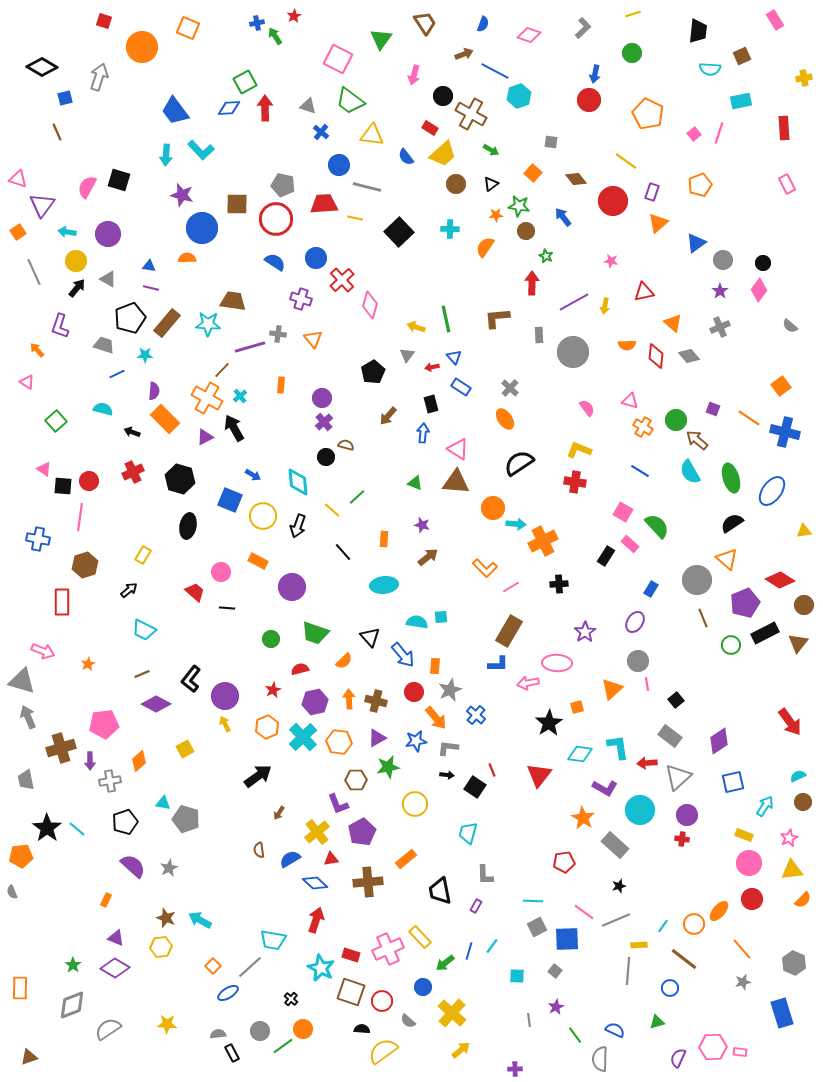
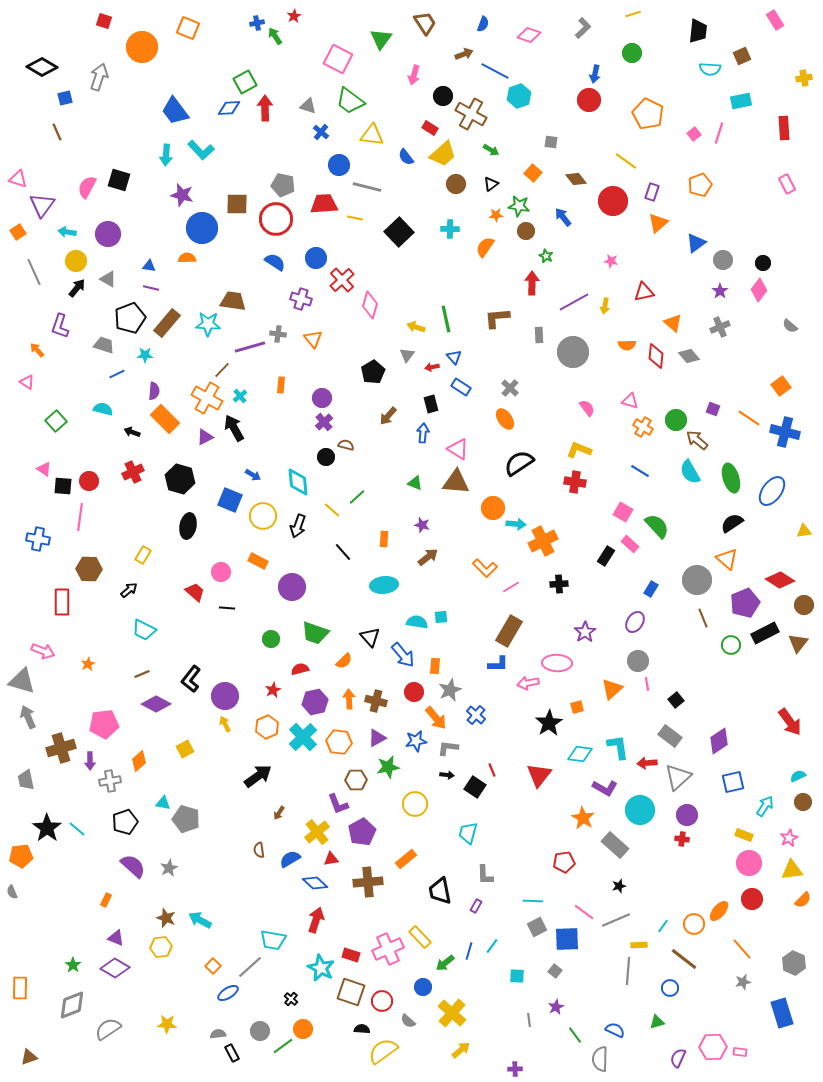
brown hexagon at (85, 565): moved 4 px right, 4 px down; rotated 20 degrees clockwise
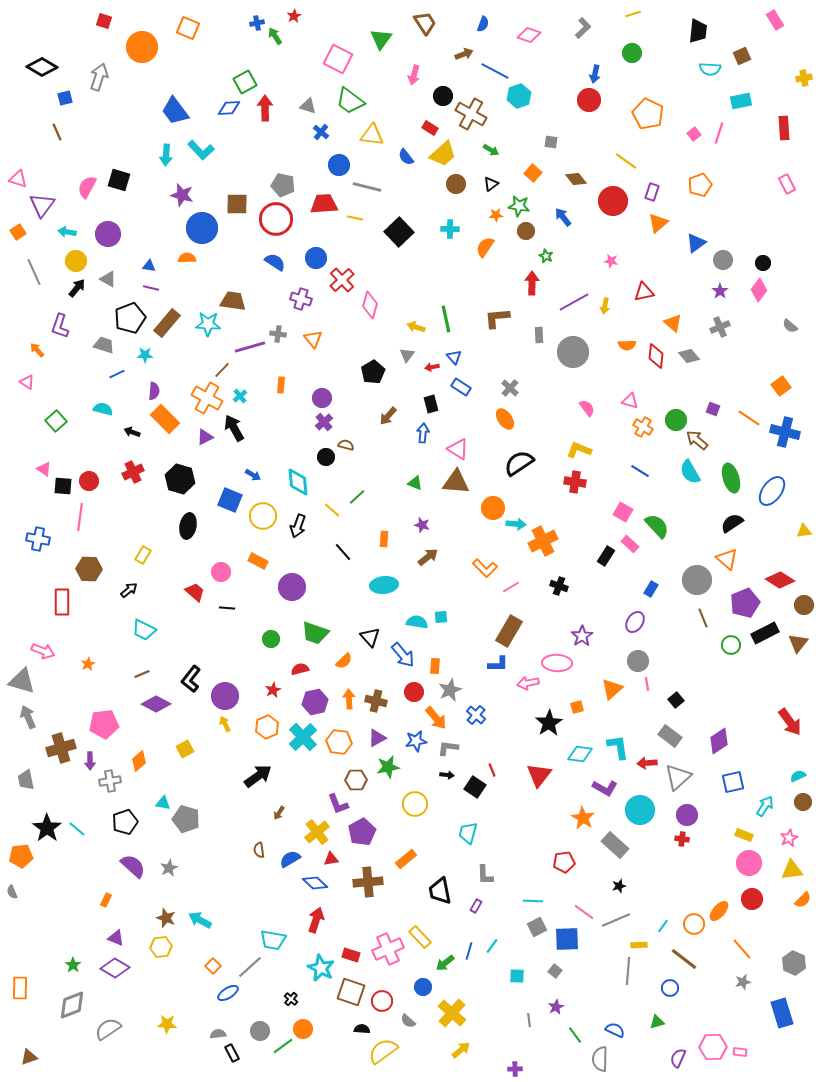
black cross at (559, 584): moved 2 px down; rotated 24 degrees clockwise
purple star at (585, 632): moved 3 px left, 4 px down
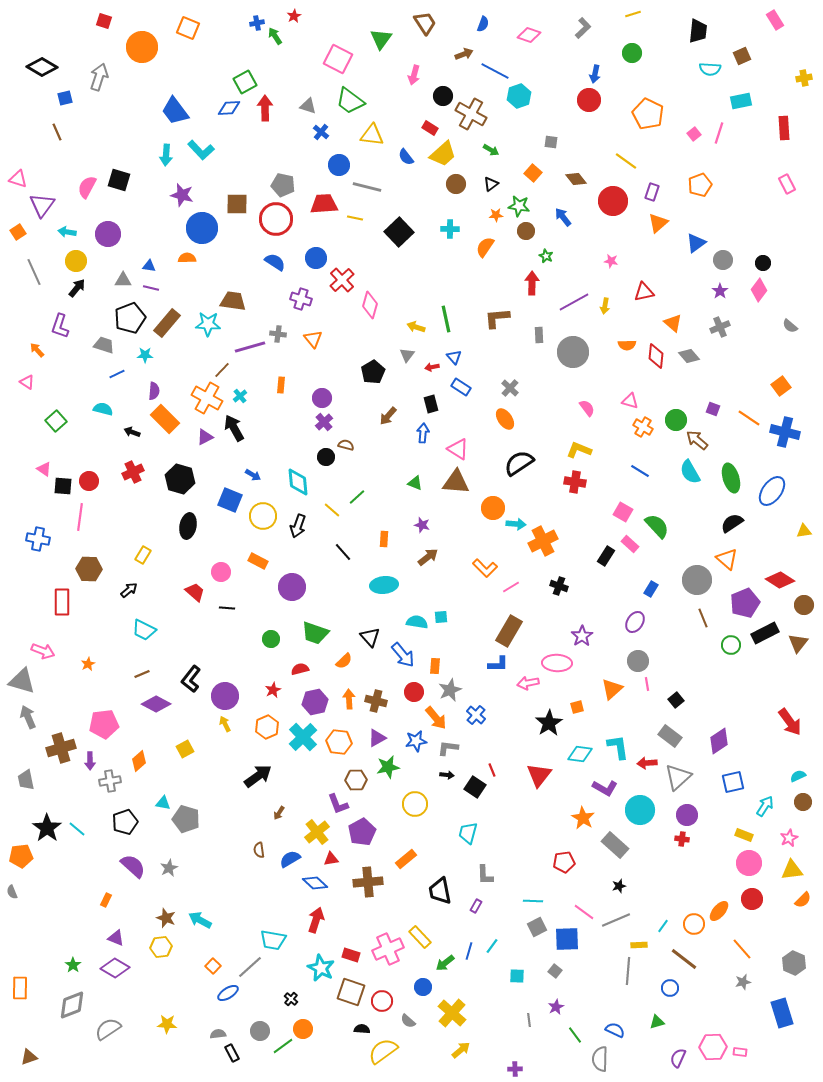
gray triangle at (108, 279): moved 15 px right, 1 px down; rotated 30 degrees counterclockwise
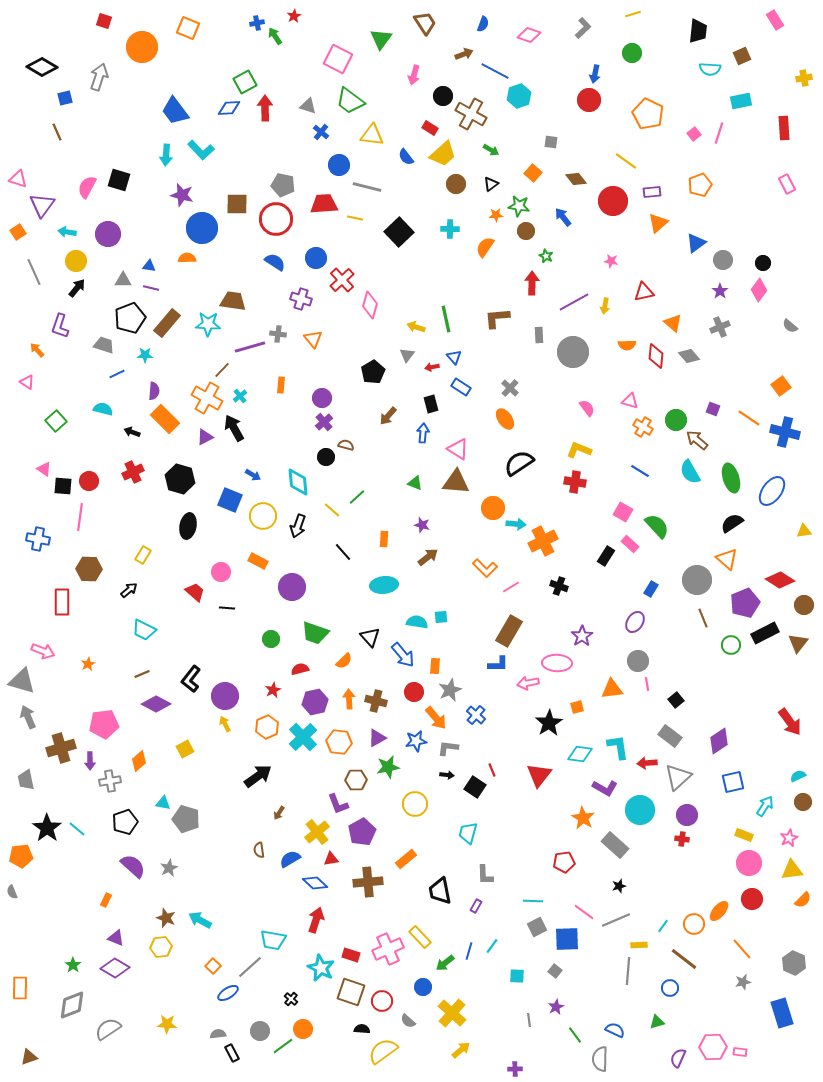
purple rectangle at (652, 192): rotated 66 degrees clockwise
orange triangle at (612, 689): rotated 35 degrees clockwise
